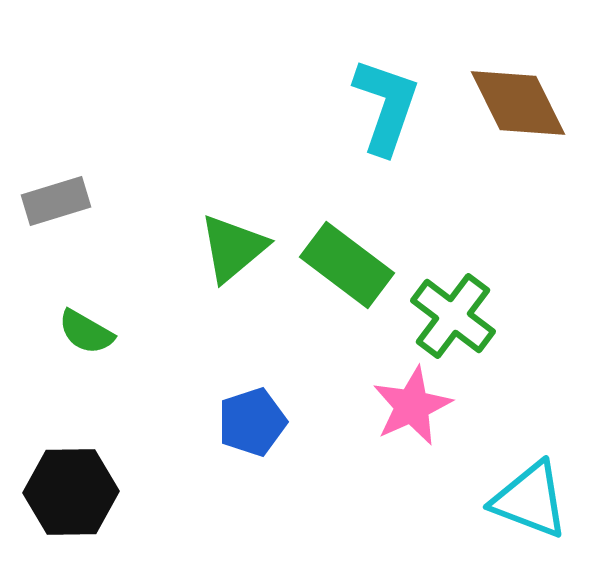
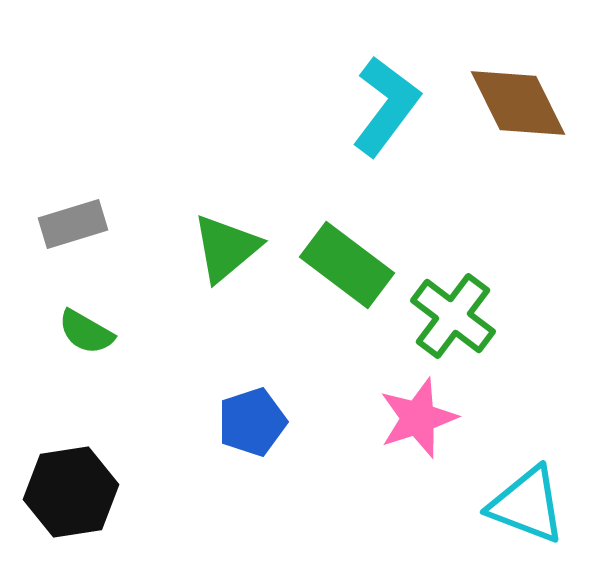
cyan L-shape: rotated 18 degrees clockwise
gray rectangle: moved 17 px right, 23 px down
green triangle: moved 7 px left
pink star: moved 6 px right, 12 px down; rotated 6 degrees clockwise
black hexagon: rotated 8 degrees counterclockwise
cyan triangle: moved 3 px left, 5 px down
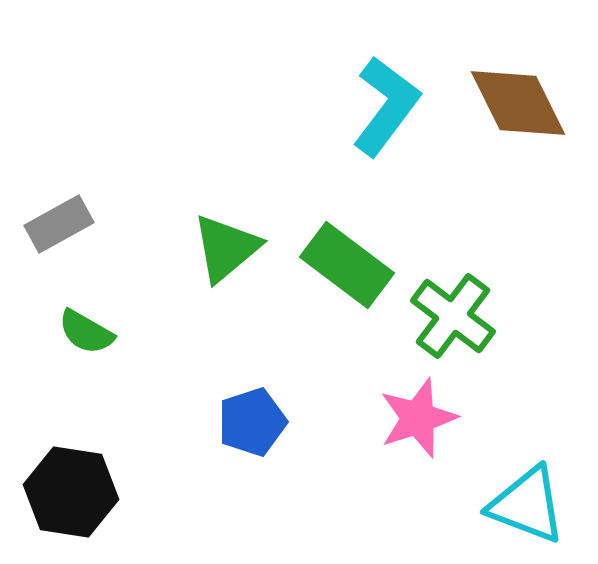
gray rectangle: moved 14 px left; rotated 12 degrees counterclockwise
black hexagon: rotated 18 degrees clockwise
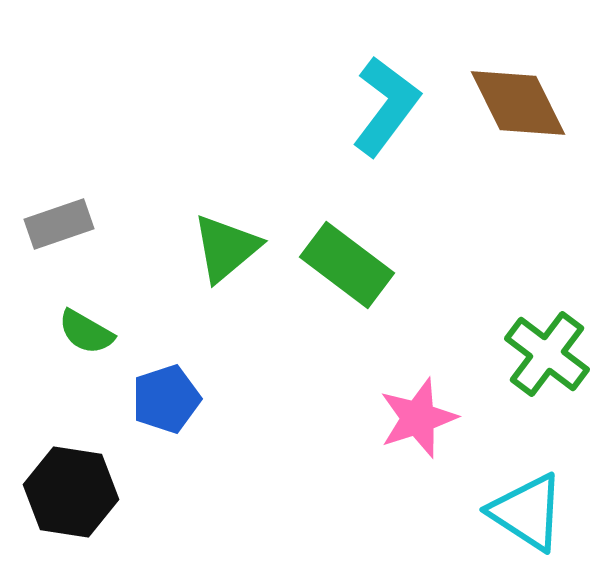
gray rectangle: rotated 10 degrees clockwise
green cross: moved 94 px right, 38 px down
blue pentagon: moved 86 px left, 23 px up
cyan triangle: moved 7 px down; rotated 12 degrees clockwise
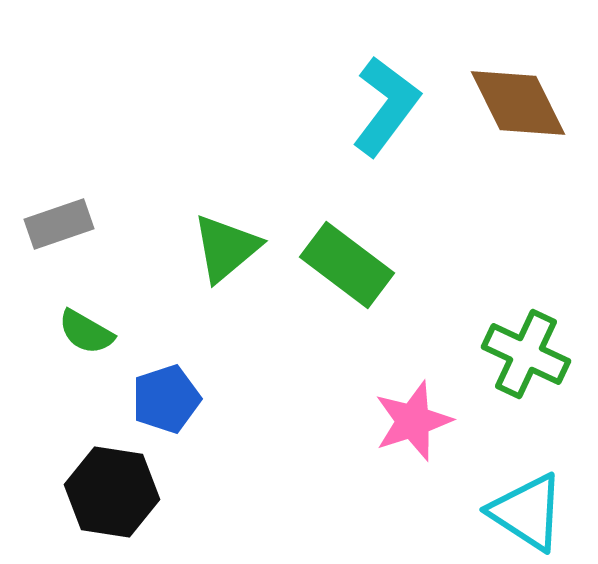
green cross: moved 21 px left; rotated 12 degrees counterclockwise
pink star: moved 5 px left, 3 px down
black hexagon: moved 41 px right
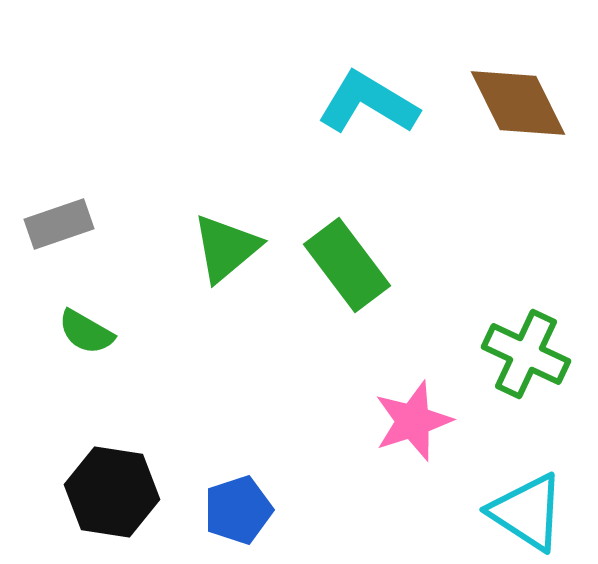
cyan L-shape: moved 18 px left, 3 px up; rotated 96 degrees counterclockwise
green rectangle: rotated 16 degrees clockwise
blue pentagon: moved 72 px right, 111 px down
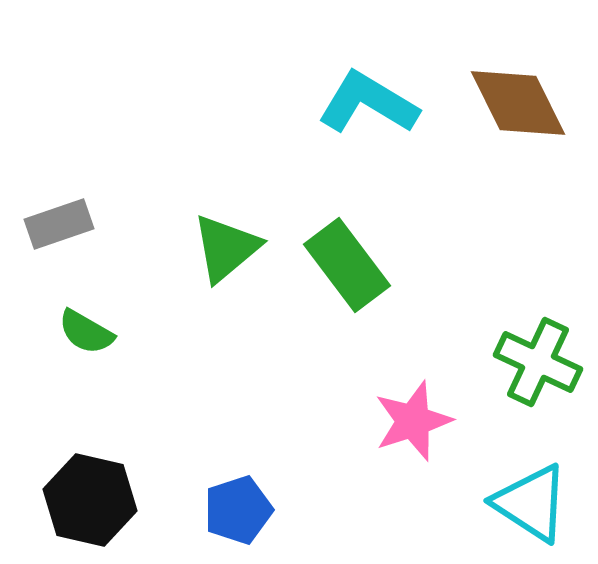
green cross: moved 12 px right, 8 px down
black hexagon: moved 22 px left, 8 px down; rotated 4 degrees clockwise
cyan triangle: moved 4 px right, 9 px up
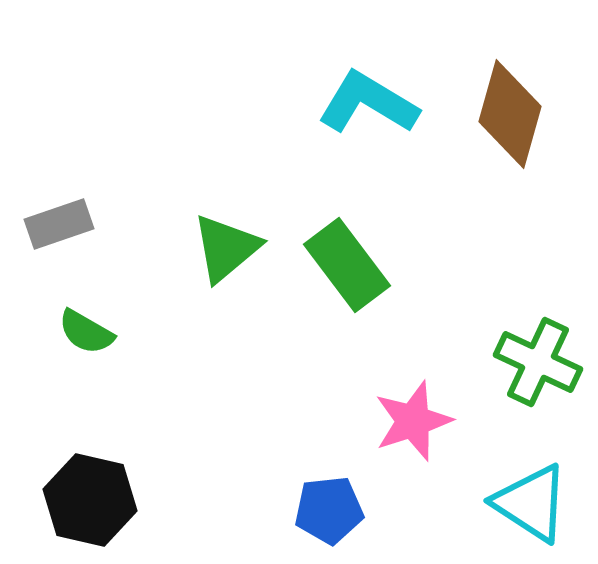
brown diamond: moved 8 px left, 11 px down; rotated 42 degrees clockwise
blue pentagon: moved 91 px right; rotated 12 degrees clockwise
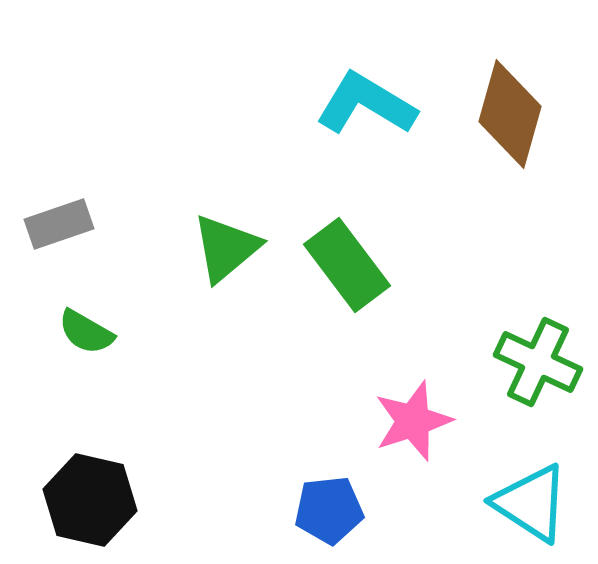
cyan L-shape: moved 2 px left, 1 px down
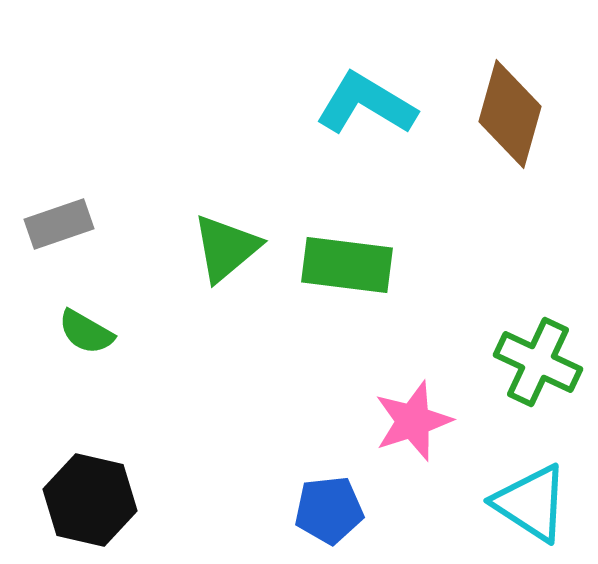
green rectangle: rotated 46 degrees counterclockwise
